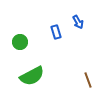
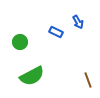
blue rectangle: rotated 48 degrees counterclockwise
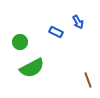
green semicircle: moved 8 px up
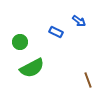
blue arrow: moved 1 px right, 1 px up; rotated 24 degrees counterclockwise
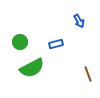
blue arrow: rotated 24 degrees clockwise
blue rectangle: moved 12 px down; rotated 40 degrees counterclockwise
brown line: moved 6 px up
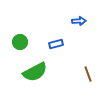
blue arrow: rotated 64 degrees counterclockwise
green semicircle: moved 3 px right, 4 px down
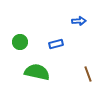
green semicircle: moved 2 px right; rotated 140 degrees counterclockwise
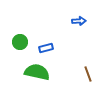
blue rectangle: moved 10 px left, 4 px down
